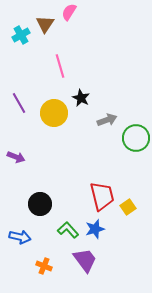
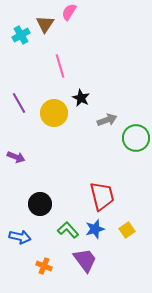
yellow square: moved 1 px left, 23 px down
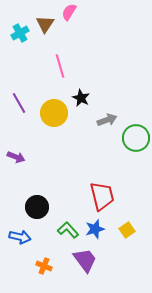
cyan cross: moved 1 px left, 2 px up
black circle: moved 3 px left, 3 px down
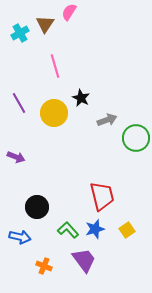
pink line: moved 5 px left
purple trapezoid: moved 1 px left
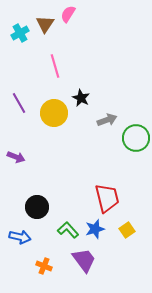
pink semicircle: moved 1 px left, 2 px down
red trapezoid: moved 5 px right, 2 px down
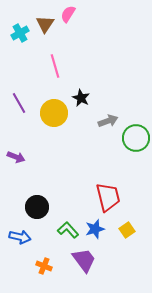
gray arrow: moved 1 px right, 1 px down
red trapezoid: moved 1 px right, 1 px up
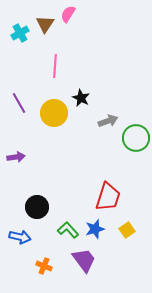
pink line: rotated 20 degrees clockwise
purple arrow: rotated 30 degrees counterclockwise
red trapezoid: rotated 32 degrees clockwise
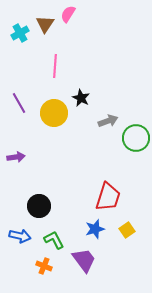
black circle: moved 2 px right, 1 px up
green L-shape: moved 14 px left, 10 px down; rotated 15 degrees clockwise
blue arrow: moved 1 px up
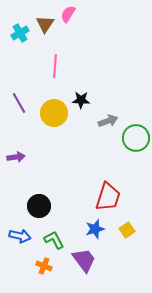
black star: moved 2 px down; rotated 24 degrees counterclockwise
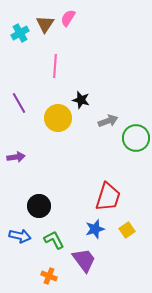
pink semicircle: moved 4 px down
black star: rotated 12 degrees clockwise
yellow circle: moved 4 px right, 5 px down
orange cross: moved 5 px right, 10 px down
